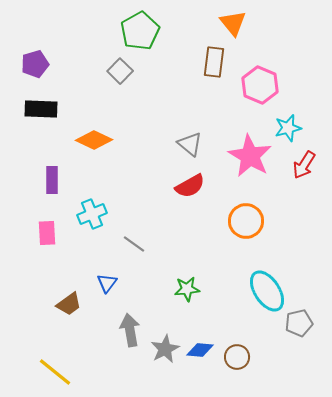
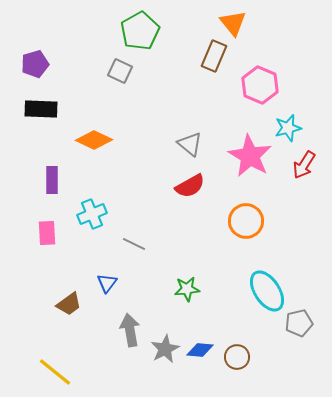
brown rectangle: moved 6 px up; rotated 16 degrees clockwise
gray square: rotated 20 degrees counterclockwise
gray line: rotated 10 degrees counterclockwise
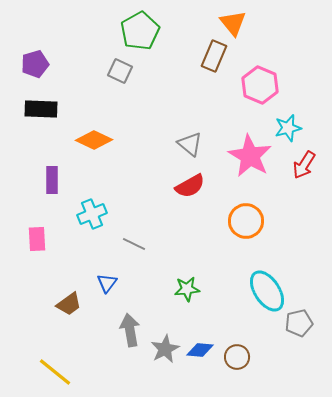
pink rectangle: moved 10 px left, 6 px down
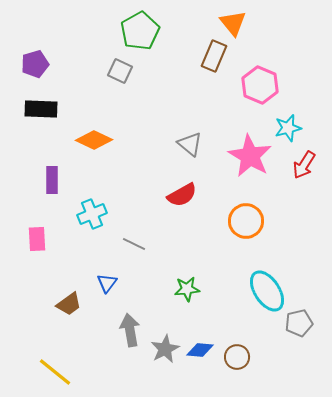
red semicircle: moved 8 px left, 9 px down
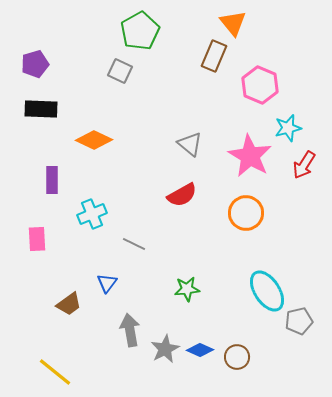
orange circle: moved 8 px up
gray pentagon: moved 2 px up
blue diamond: rotated 20 degrees clockwise
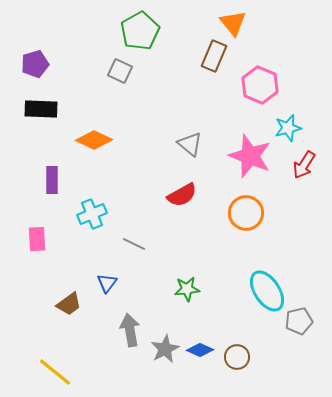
pink star: rotated 9 degrees counterclockwise
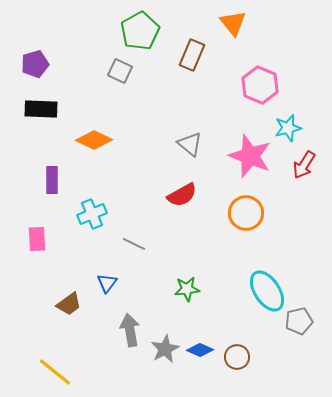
brown rectangle: moved 22 px left, 1 px up
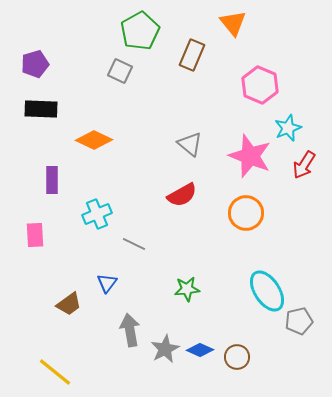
cyan star: rotated 8 degrees counterclockwise
cyan cross: moved 5 px right
pink rectangle: moved 2 px left, 4 px up
